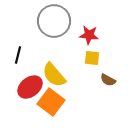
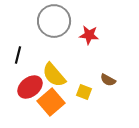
yellow square: moved 8 px left, 34 px down; rotated 14 degrees clockwise
orange square: rotated 12 degrees clockwise
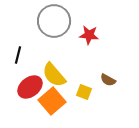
orange square: moved 1 px right, 1 px up
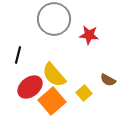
gray circle: moved 2 px up
yellow square: moved 1 px down; rotated 28 degrees clockwise
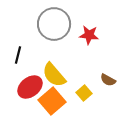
gray circle: moved 5 px down
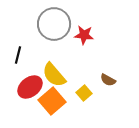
red star: moved 5 px left
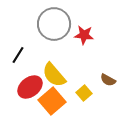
black line: rotated 18 degrees clockwise
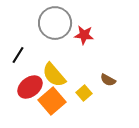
gray circle: moved 1 px right, 1 px up
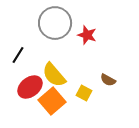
red star: moved 3 px right; rotated 12 degrees clockwise
yellow square: rotated 21 degrees counterclockwise
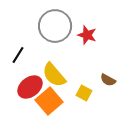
gray circle: moved 3 px down
orange square: moved 3 px left
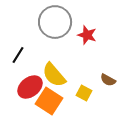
gray circle: moved 4 px up
orange square: rotated 16 degrees counterclockwise
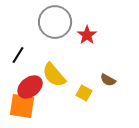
red star: rotated 18 degrees clockwise
orange square: moved 27 px left, 5 px down; rotated 24 degrees counterclockwise
